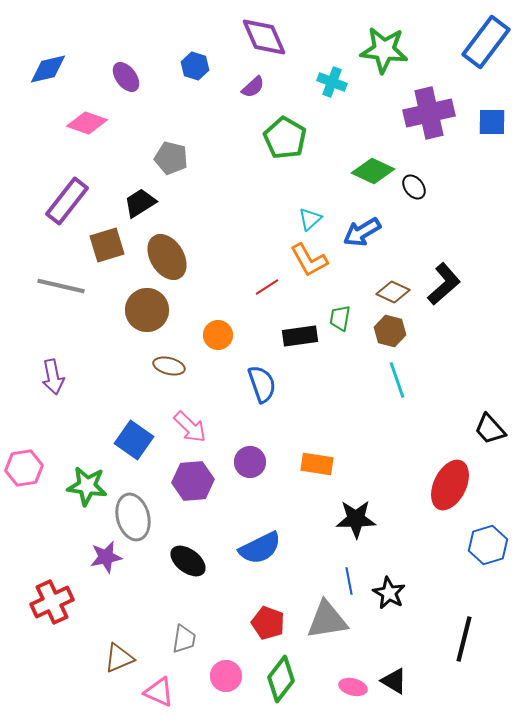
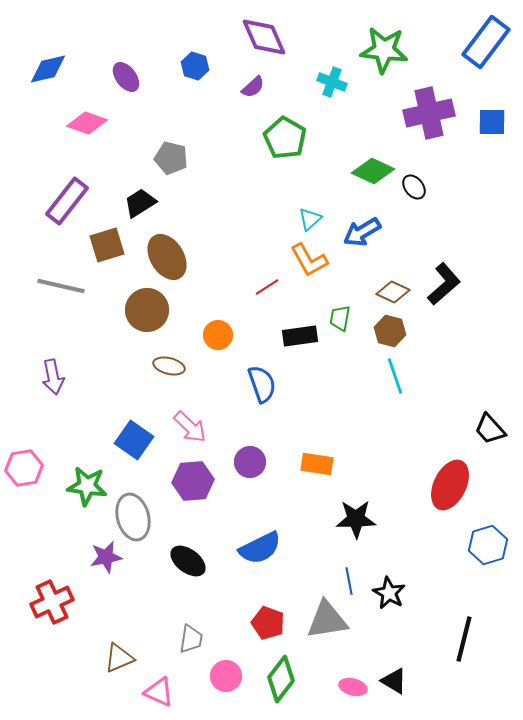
cyan line at (397, 380): moved 2 px left, 4 px up
gray trapezoid at (184, 639): moved 7 px right
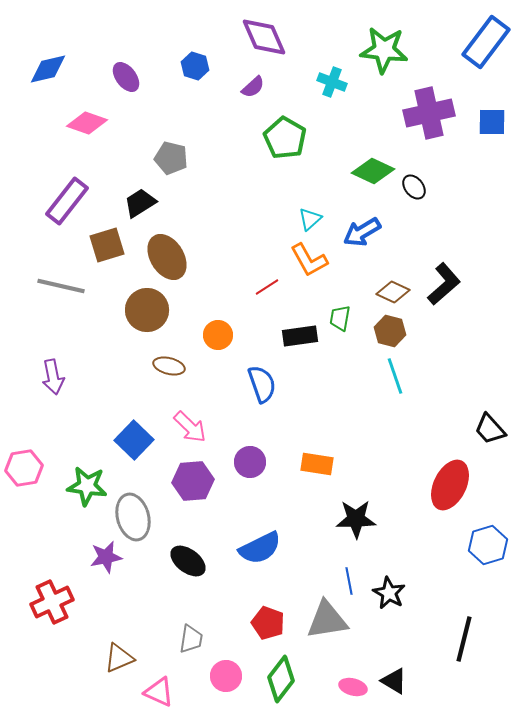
blue square at (134, 440): rotated 9 degrees clockwise
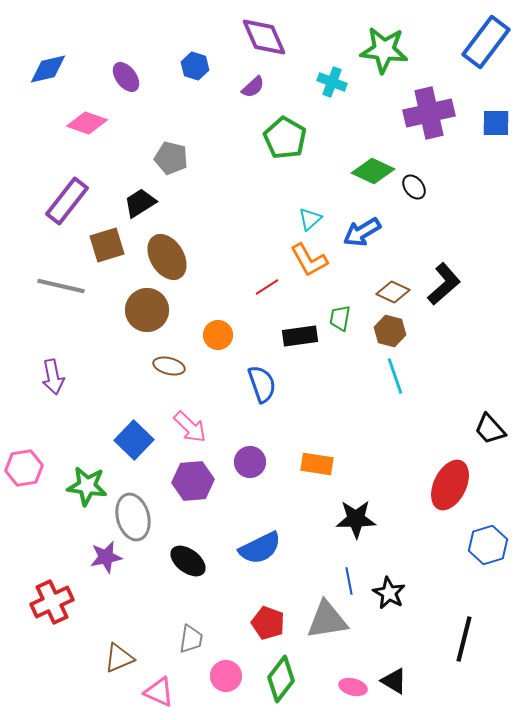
blue square at (492, 122): moved 4 px right, 1 px down
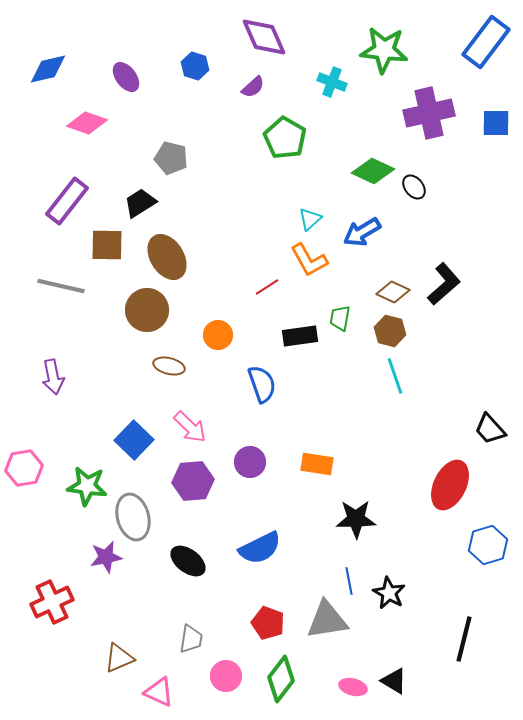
brown square at (107, 245): rotated 18 degrees clockwise
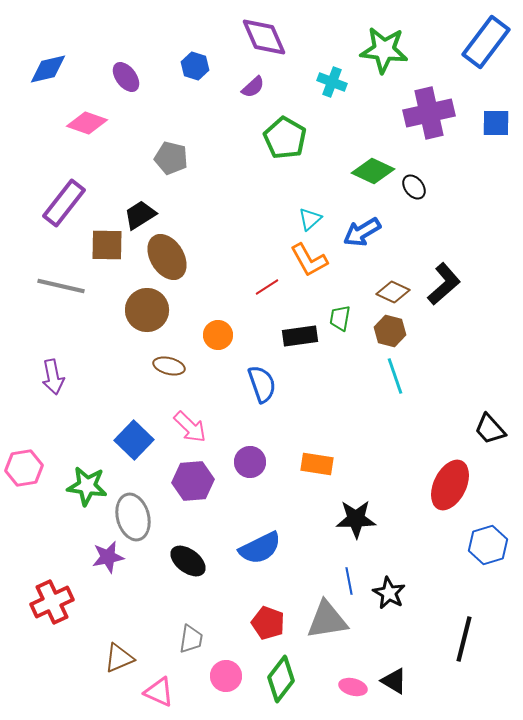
purple rectangle at (67, 201): moved 3 px left, 2 px down
black trapezoid at (140, 203): moved 12 px down
purple star at (106, 557): moved 2 px right
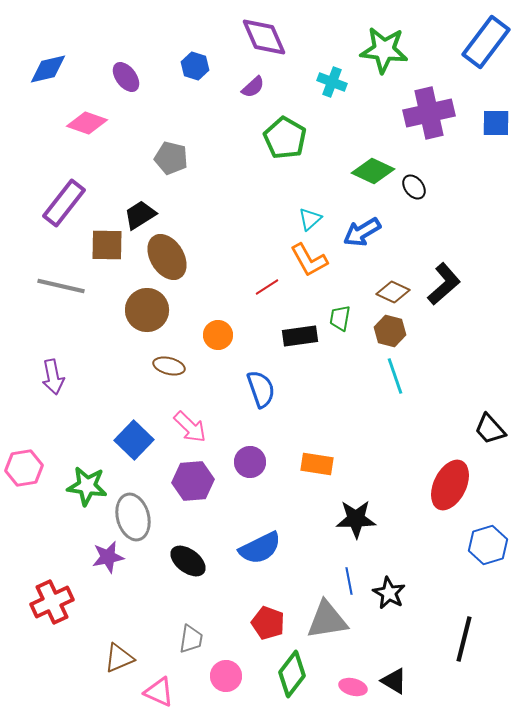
blue semicircle at (262, 384): moved 1 px left, 5 px down
green diamond at (281, 679): moved 11 px right, 5 px up
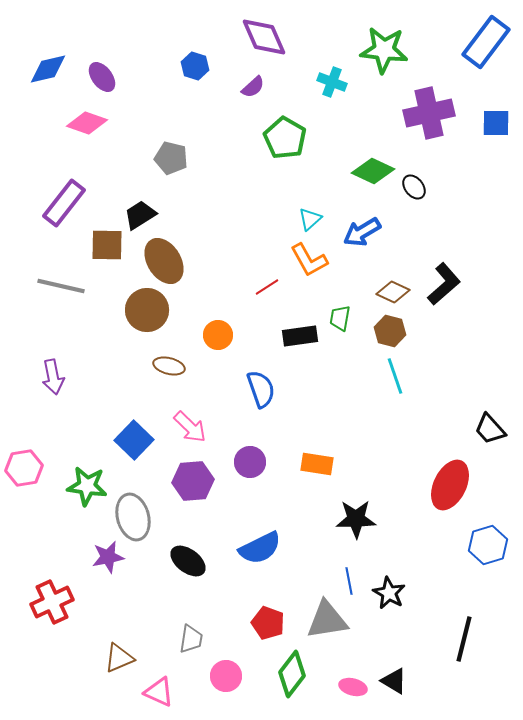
purple ellipse at (126, 77): moved 24 px left
brown ellipse at (167, 257): moved 3 px left, 4 px down
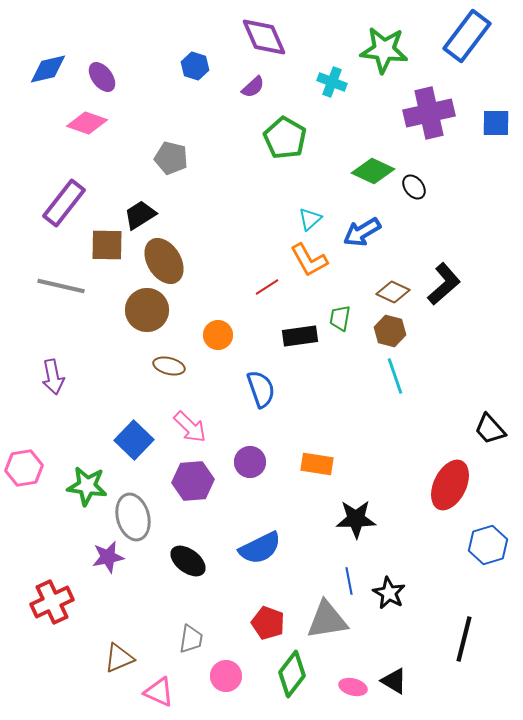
blue rectangle at (486, 42): moved 19 px left, 6 px up
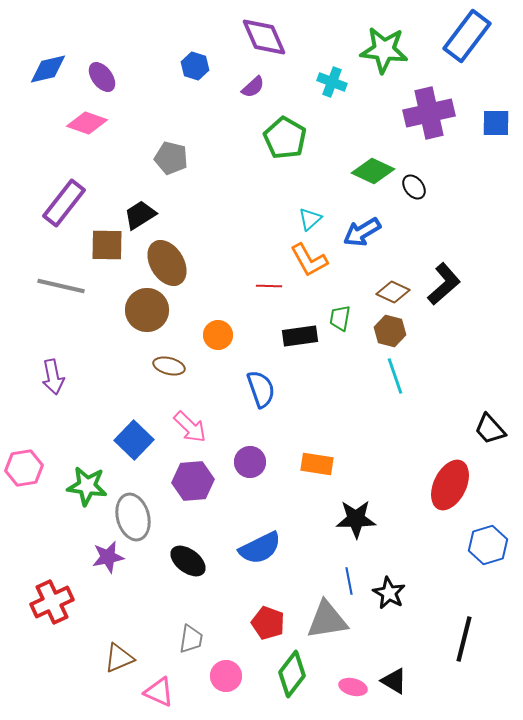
brown ellipse at (164, 261): moved 3 px right, 2 px down
red line at (267, 287): moved 2 px right, 1 px up; rotated 35 degrees clockwise
